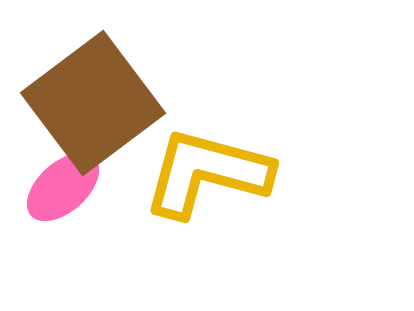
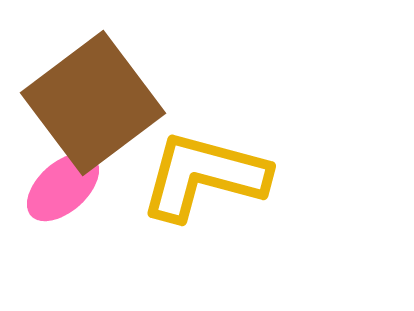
yellow L-shape: moved 3 px left, 3 px down
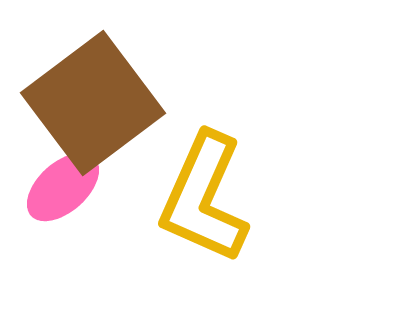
yellow L-shape: moved 22 px down; rotated 81 degrees counterclockwise
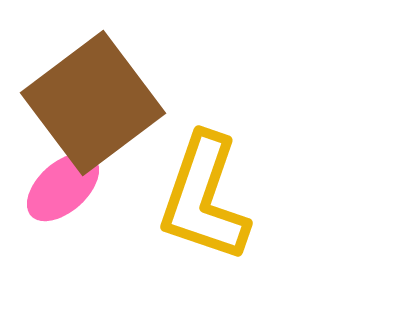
yellow L-shape: rotated 5 degrees counterclockwise
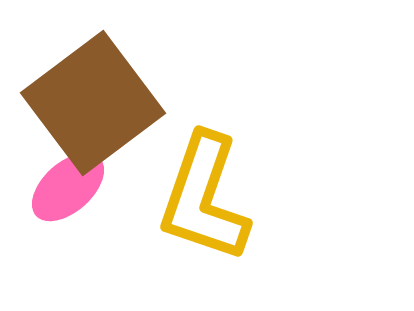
pink ellipse: moved 5 px right
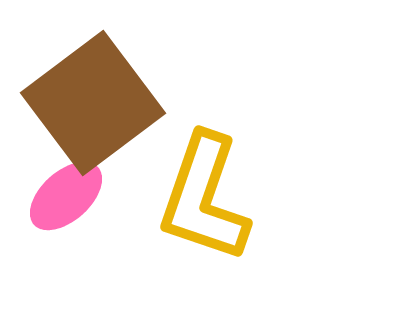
pink ellipse: moved 2 px left, 9 px down
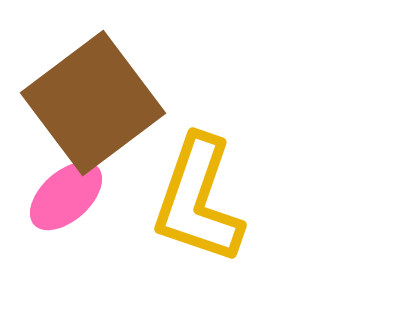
yellow L-shape: moved 6 px left, 2 px down
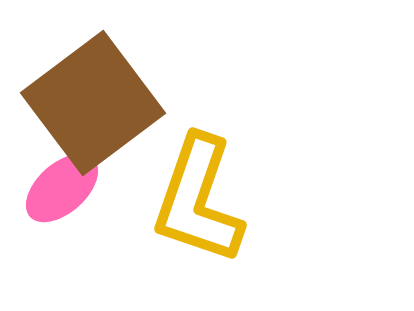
pink ellipse: moved 4 px left, 8 px up
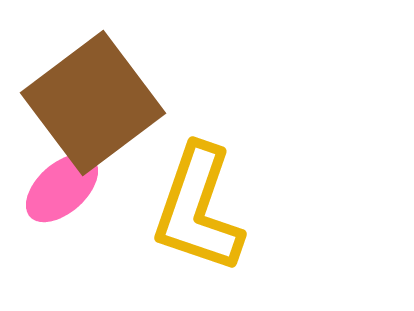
yellow L-shape: moved 9 px down
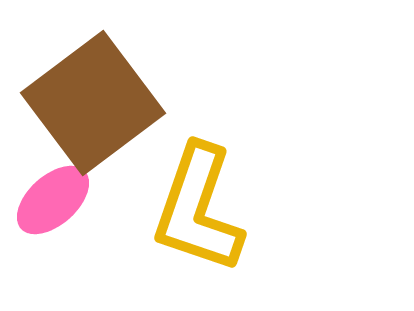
pink ellipse: moved 9 px left, 12 px down
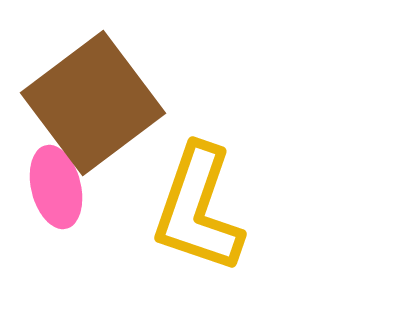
pink ellipse: moved 3 px right, 13 px up; rotated 62 degrees counterclockwise
